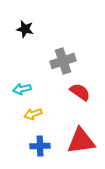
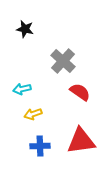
gray cross: rotated 30 degrees counterclockwise
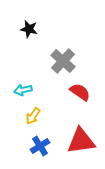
black star: moved 4 px right
cyan arrow: moved 1 px right, 1 px down
yellow arrow: moved 2 px down; rotated 36 degrees counterclockwise
blue cross: rotated 30 degrees counterclockwise
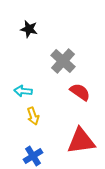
cyan arrow: moved 1 px down; rotated 18 degrees clockwise
yellow arrow: rotated 54 degrees counterclockwise
blue cross: moved 7 px left, 10 px down
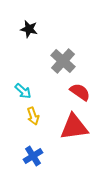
cyan arrow: rotated 144 degrees counterclockwise
red triangle: moved 7 px left, 14 px up
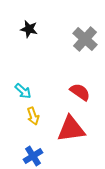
gray cross: moved 22 px right, 22 px up
red triangle: moved 3 px left, 2 px down
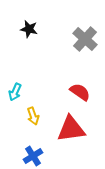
cyan arrow: moved 8 px left, 1 px down; rotated 72 degrees clockwise
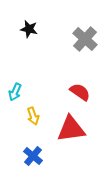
blue cross: rotated 18 degrees counterclockwise
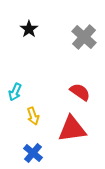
black star: rotated 24 degrees clockwise
gray cross: moved 1 px left, 2 px up
red triangle: moved 1 px right
blue cross: moved 3 px up
